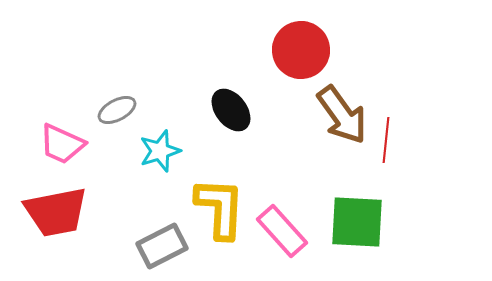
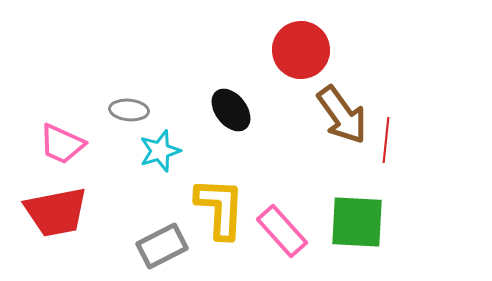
gray ellipse: moved 12 px right; rotated 33 degrees clockwise
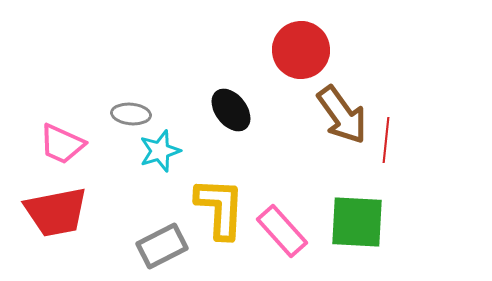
gray ellipse: moved 2 px right, 4 px down
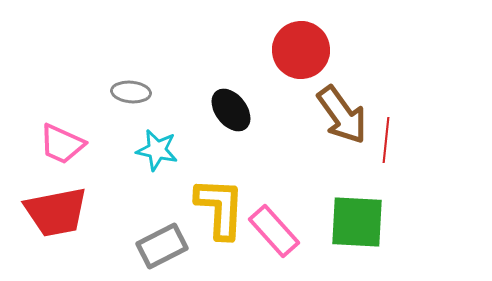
gray ellipse: moved 22 px up
cyan star: moved 3 px left, 1 px up; rotated 30 degrees clockwise
pink rectangle: moved 8 px left
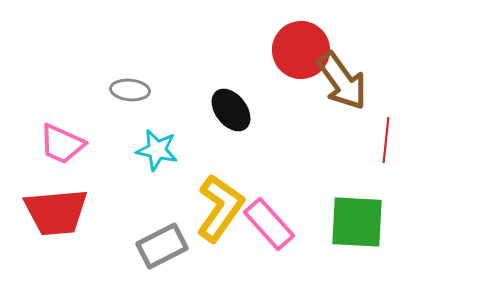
gray ellipse: moved 1 px left, 2 px up
brown arrow: moved 34 px up
yellow L-shape: rotated 32 degrees clockwise
red trapezoid: rotated 6 degrees clockwise
pink rectangle: moved 5 px left, 7 px up
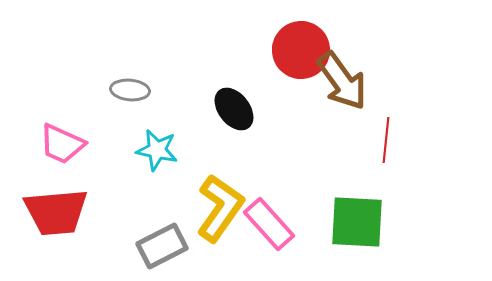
black ellipse: moved 3 px right, 1 px up
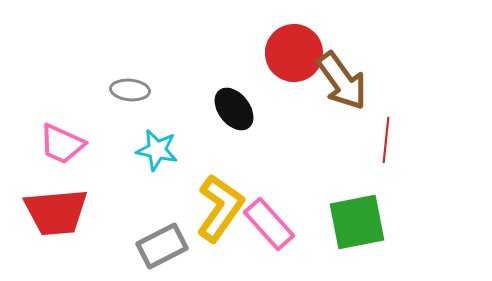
red circle: moved 7 px left, 3 px down
green square: rotated 14 degrees counterclockwise
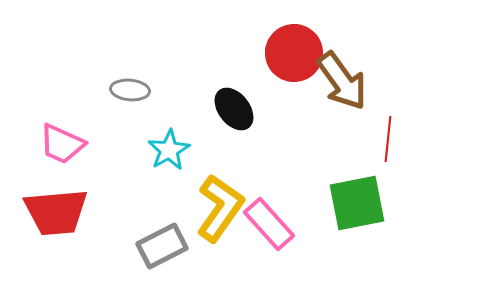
red line: moved 2 px right, 1 px up
cyan star: moved 12 px right; rotated 30 degrees clockwise
green square: moved 19 px up
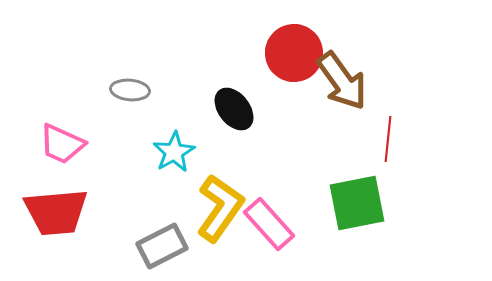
cyan star: moved 5 px right, 2 px down
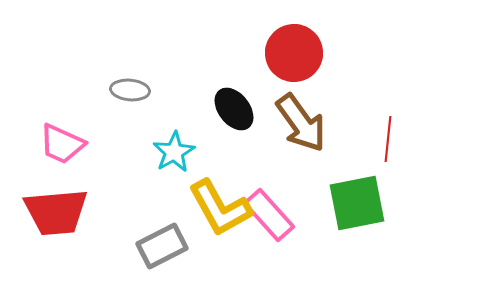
brown arrow: moved 41 px left, 42 px down
yellow L-shape: rotated 116 degrees clockwise
pink rectangle: moved 9 px up
